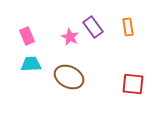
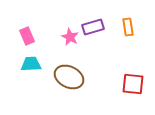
purple rectangle: rotated 70 degrees counterclockwise
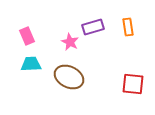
pink star: moved 5 px down
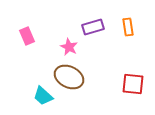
pink star: moved 1 px left, 5 px down
cyan trapezoid: moved 12 px right, 32 px down; rotated 135 degrees counterclockwise
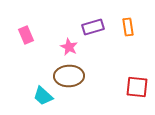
pink rectangle: moved 1 px left, 1 px up
brown ellipse: moved 1 px up; rotated 28 degrees counterclockwise
red square: moved 4 px right, 3 px down
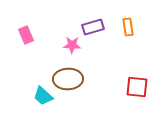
pink star: moved 3 px right, 2 px up; rotated 24 degrees counterclockwise
brown ellipse: moved 1 px left, 3 px down
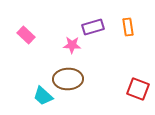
pink rectangle: rotated 24 degrees counterclockwise
red square: moved 1 px right, 2 px down; rotated 15 degrees clockwise
